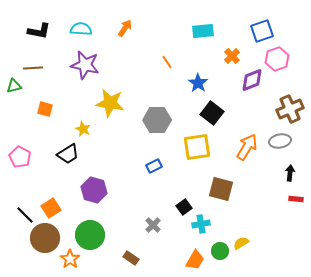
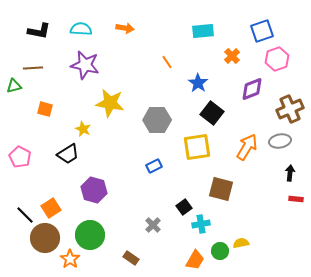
orange arrow at (125, 28): rotated 66 degrees clockwise
purple diamond at (252, 80): moved 9 px down
yellow semicircle at (241, 243): rotated 21 degrees clockwise
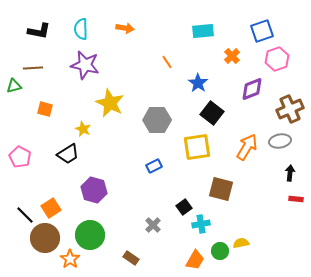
cyan semicircle at (81, 29): rotated 95 degrees counterclockwise
yellow star at (110, 103): rotated 16 degrees clockwise
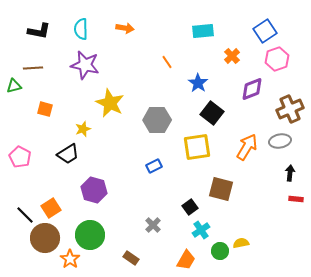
blue square at (262, 31): moved 3 px right; rotated 15 degrees counterclockwise
yellow star at (83, 129): rotated 28 degrees clockwise
black square at (184, 207): moved 6 px right
cyan cross at (201, 224): moved 6 px down; rotated 24 degrees counterclockwise
orange trapezoid at (195, 260): moved 9 px left
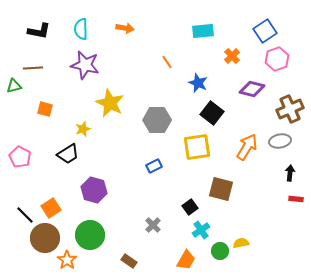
blue star at (198, 83): rotated 12 degrees counterclockwise
purple diamond at (252, 89): rotated 35 degrees clockwise
brown rectangle at (131, 258): moved 2 px left, 3 px down
orange star at (70, 259): moved 3 px left, 1 px down
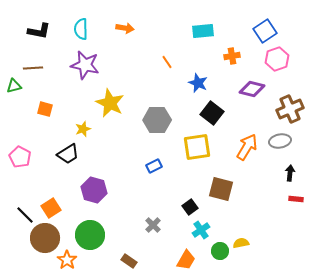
orange cross at (232, 56): rotated 35 degrees clockwise
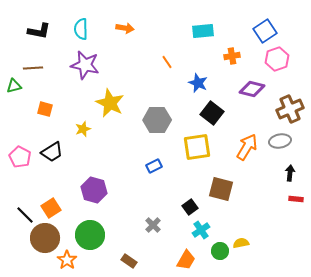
black trapezoid at (68, 154): moved 16 px left, 2 px up
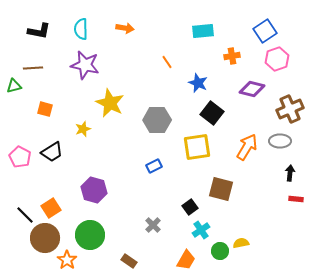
gray ellipse at (280, 141): rotated 10 degrees clockwise
